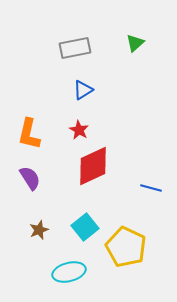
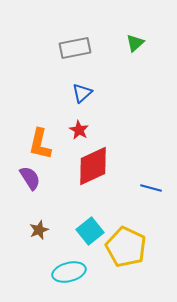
blue triangle: moved 1 px left, 3 px down; rotated 10 degrees counterclockwise
orange L-shape: moved 11 px right, 10 px down
cyan square: moved 5 px right, 4 px down
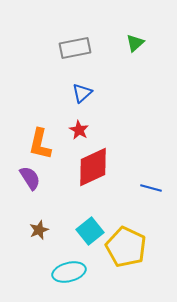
red diamond: moved 1 px down
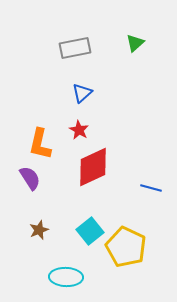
cyan ellipse: moved 3 px left, 5 px down; rotated 16 degrees clockwise
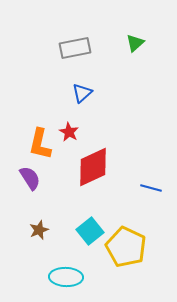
red star: moved 10 px left, 2 px down
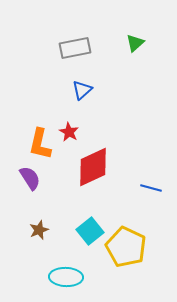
blue triangle: moved 3 px up
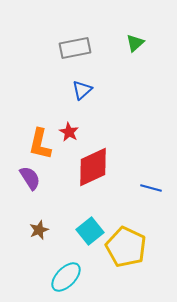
cyan ellipse: rotated 48 degrees counterclockwise
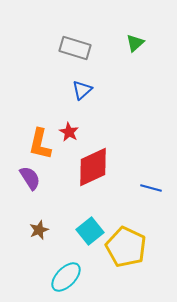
gray rectangle: rotated 28 degrees clockwise
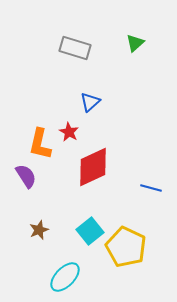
blue triangle: moved 8 px right, 12 px down
purple semicircle: moved 4 px left, 2 px up
cyan ellipse: moved 1 px left
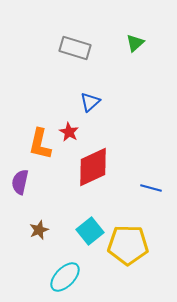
purple semicircle: moved 6 px left, 6 px down; rotated 135 degrees counterclockwise
yellow pentagon: moved 2 px right, 2 px up; rotated 24 degrees counterclockwise
